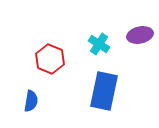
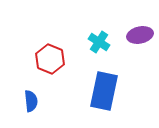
cyan cross: moved 2 px up
blue semicircle: rotated 15 degrees counterclockwise
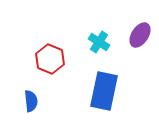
purple ellipse: rotated 45 degrees counterclockwise
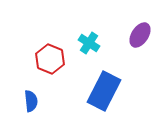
cyan cross: moved 10 px left, 1 px down
blue rectangle: rotated 15 degrees clockwise
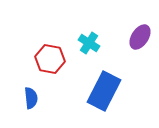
purple ellipse: moved 2 px down
red hexagon: rotated 12 degrees counterclockwise
blue semicircle: moved 3 px up
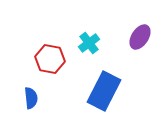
cyan cross: rotated 20 degrees clockwise
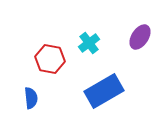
blue rectangle: rotated 33 degrees clockwise
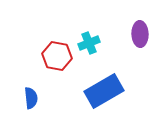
purple ellipse: moved 3 px up; rotated 35 degrees counterclockwise
cyan cross: rotated 15 degrees clockwise
red hexagon: moved 7 px right, 3 px up
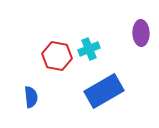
purple ellipse: moved 1 px right, 1 px up
cyan cross: moved 6 px down
blue semicircle: moved 1 px up
